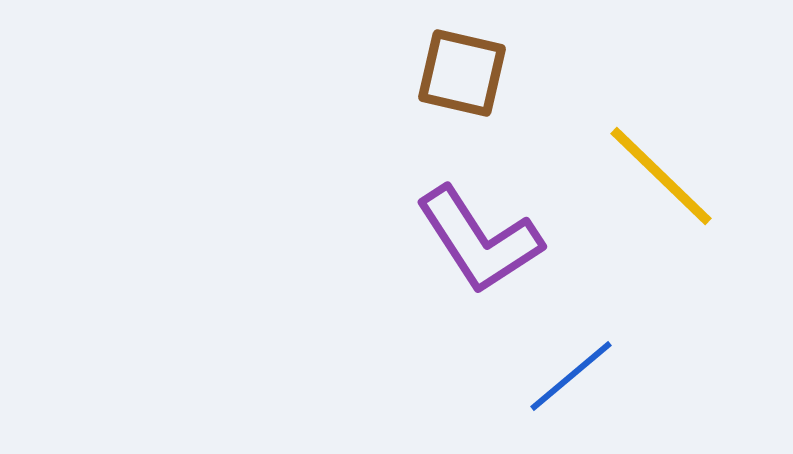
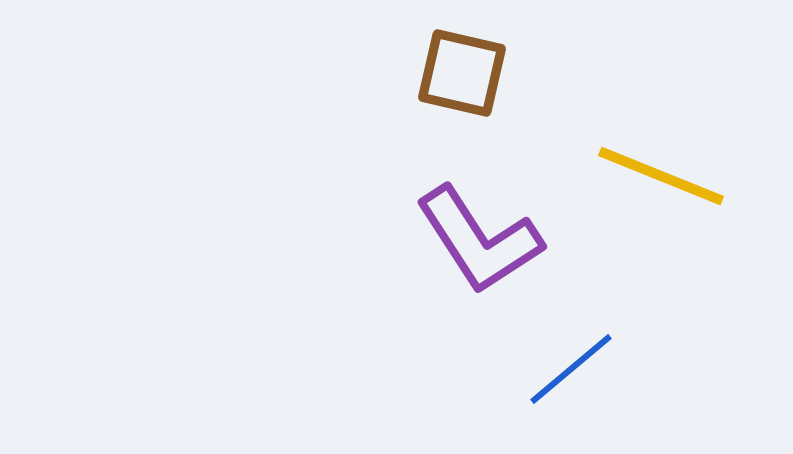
yellow line: rotated 22 degrees counterclockwise
blue line: moved 7 px up
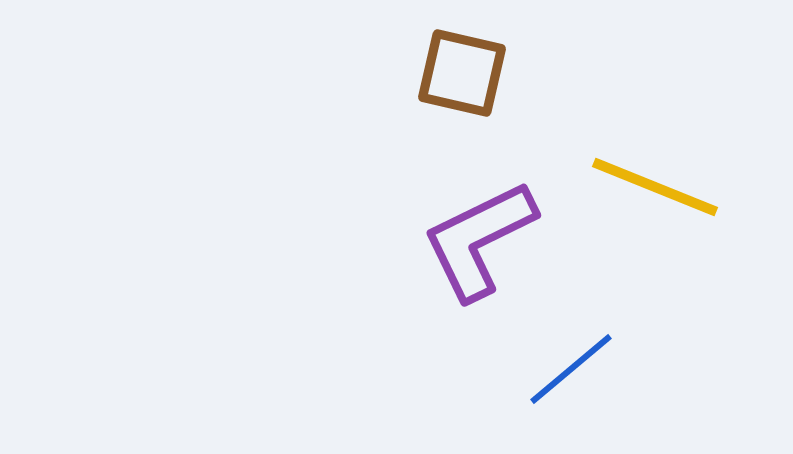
yellow line: moved 6 px left, 11 px down
purple L-shape: rotated 97 degrees clockwise
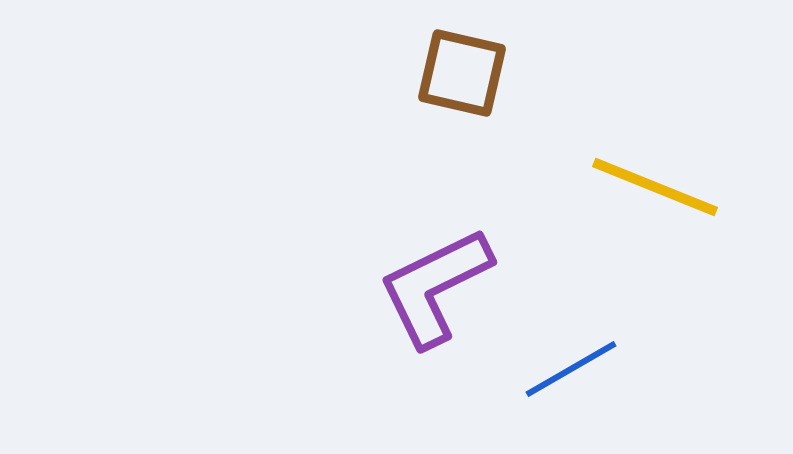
purple L-shape: moved 44 px left, 47 px down
blue line: rotated 10 degrees clockwise
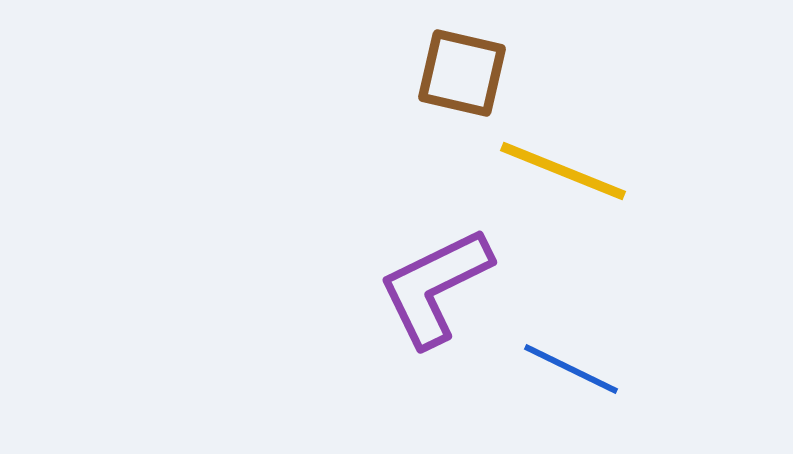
yellow line: moved 92 px left, 16 px up
blue line: rotated 56 degrees clockwise
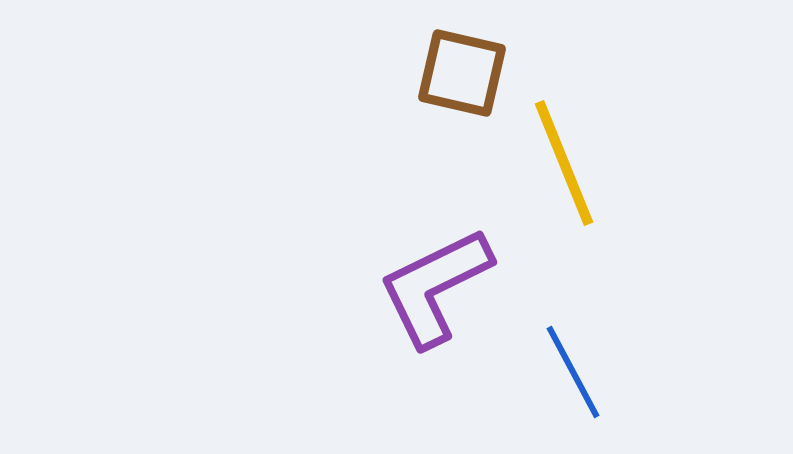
yellow line: moved 1 px right, 8 px up; rotated 46 degrees clockwise
blue line: moved 2 px right, 3 px down; rotated 36 degrees clockwise
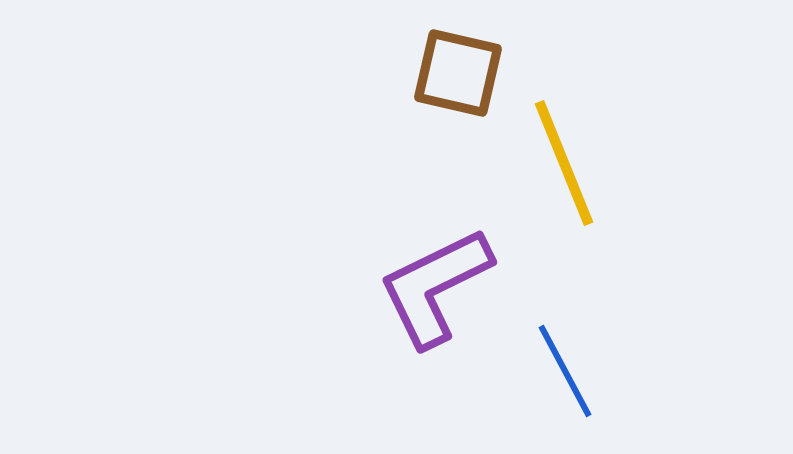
brown square: moved 4 px left
blue line: moved 8 px left, 1 px up
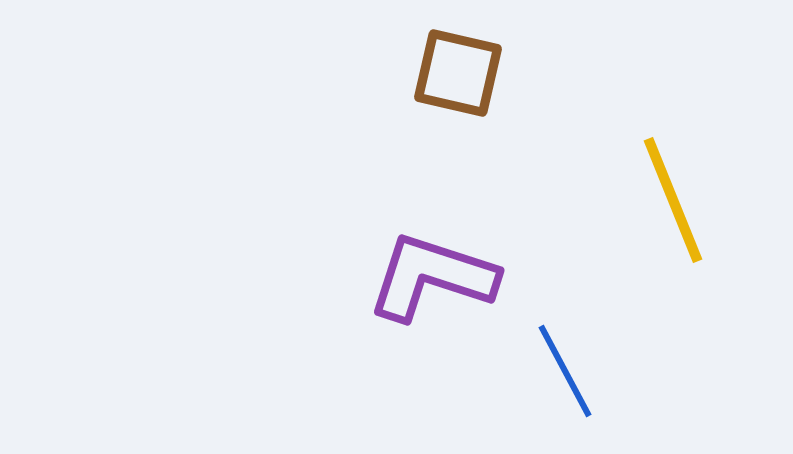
yellow line: moved 109 px right, 37 px down
purple L-shape: moved 3 px left, 10 px up; rotated 44 degrees clockwise
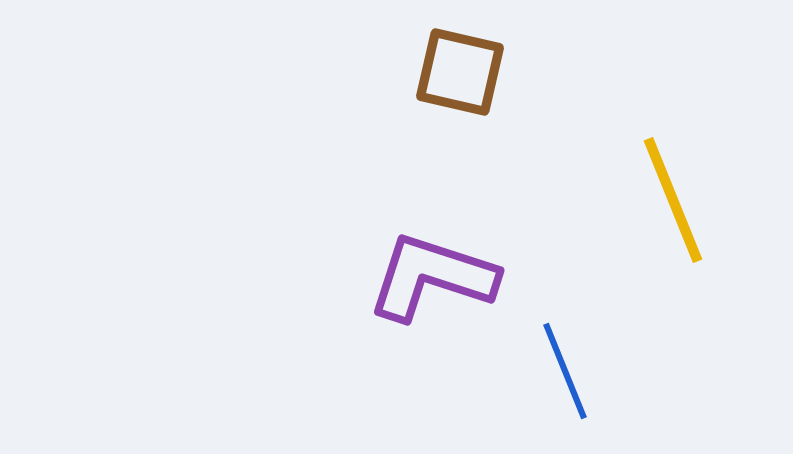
brown square: moved 2 px right, 1 px up
blue line: rotated 6 degrees clockwise
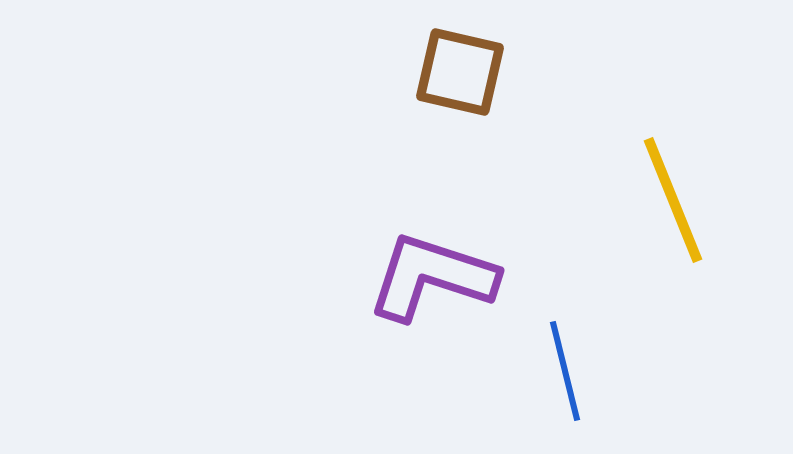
blue line: rotated 8 degrees clockwise
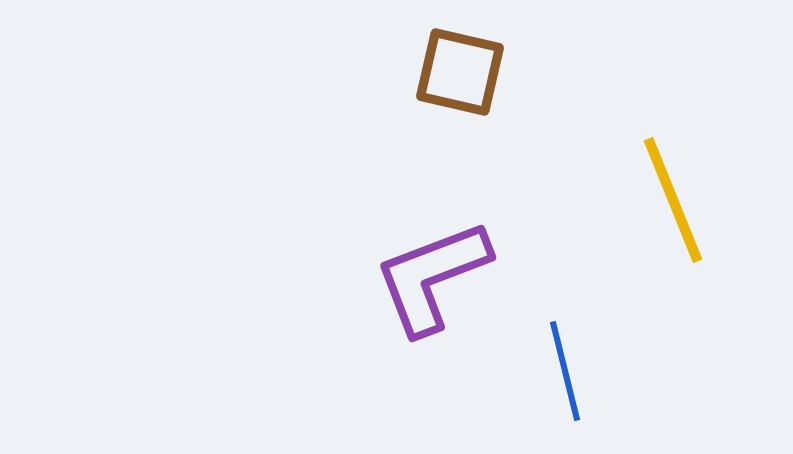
purple L-shape: rotated 39 degrees counterclockwise
